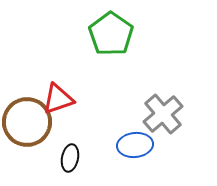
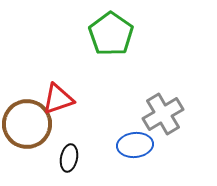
gray cross: rotated 9 degrees clockwise
brown circle: moved 2 px down
black ellipse: moved 1 px left
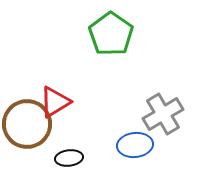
red triangle: moved 3 px left, 3 px down; rotated 12 degrees counterclockwise
black ellipse: rotated 72 degrees clockwise
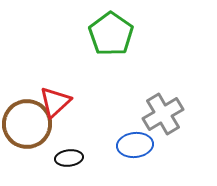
red triangle: rotated 12 degrees counterclockwise
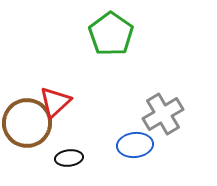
brown circle: moved 1 px up
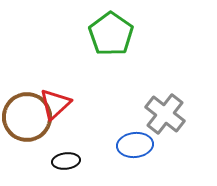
red triangle: moved 2 px down
gray cross: moved 2 px right; rotated 21 degrees counterclockwise
brown circle: moved 6 px up
black ellipse: moved 3 px left, 3 px down
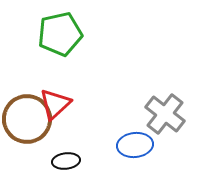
green pentagon: moved 51 px left; rotated 24 degrees clockwise
brown circle: moved 2 px down
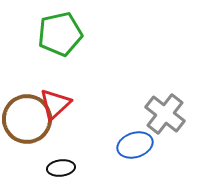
blue ellipse: rotated 12 degrees counterclockwise
black ellipse: moved 5 px left, 7 px down
